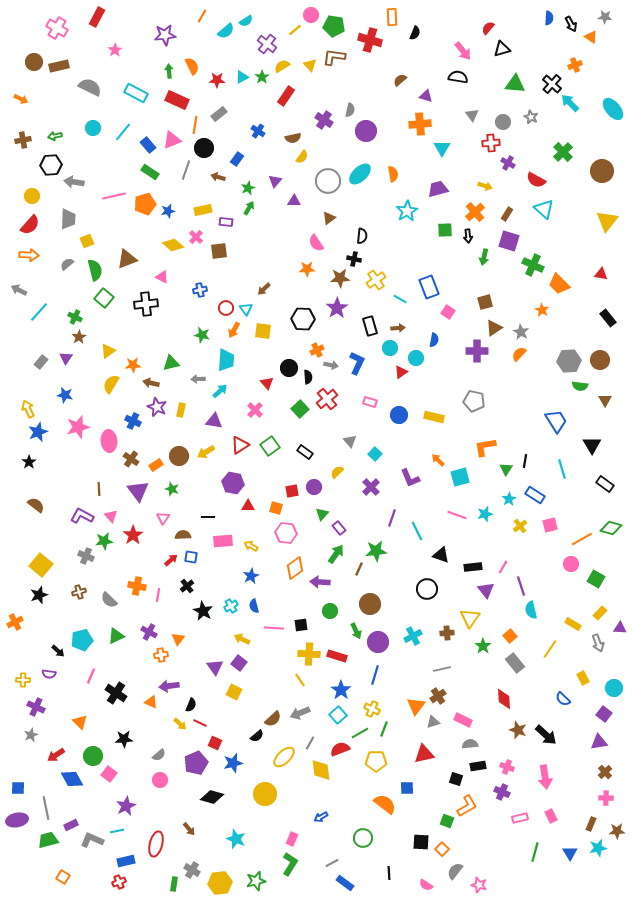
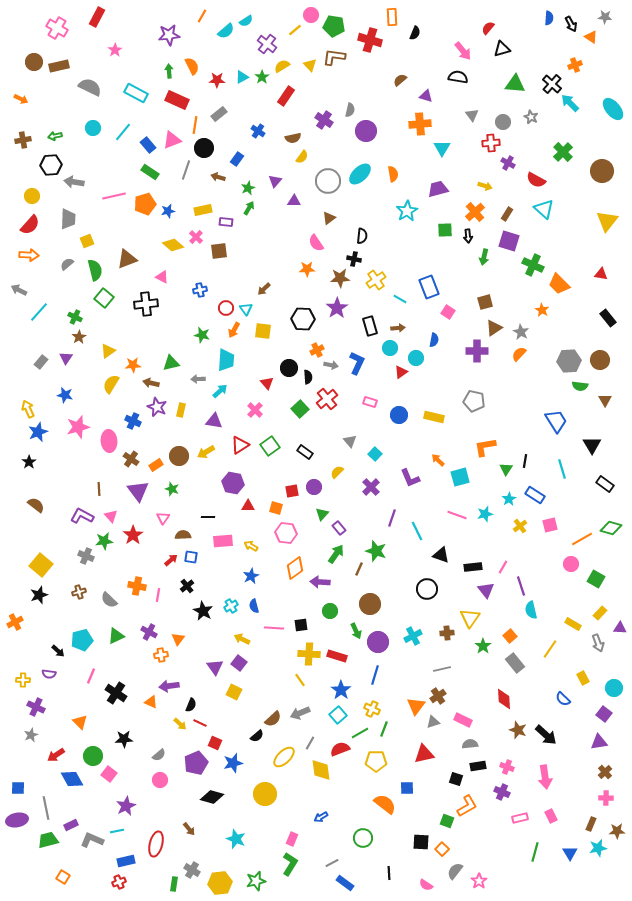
purple star at (165, 35): moved 4 px right
green star at (376, 551): rotated 25 degrees clockwise
pink star at (479, 885): moved 4 px up; rotated 21 degrees clockwise
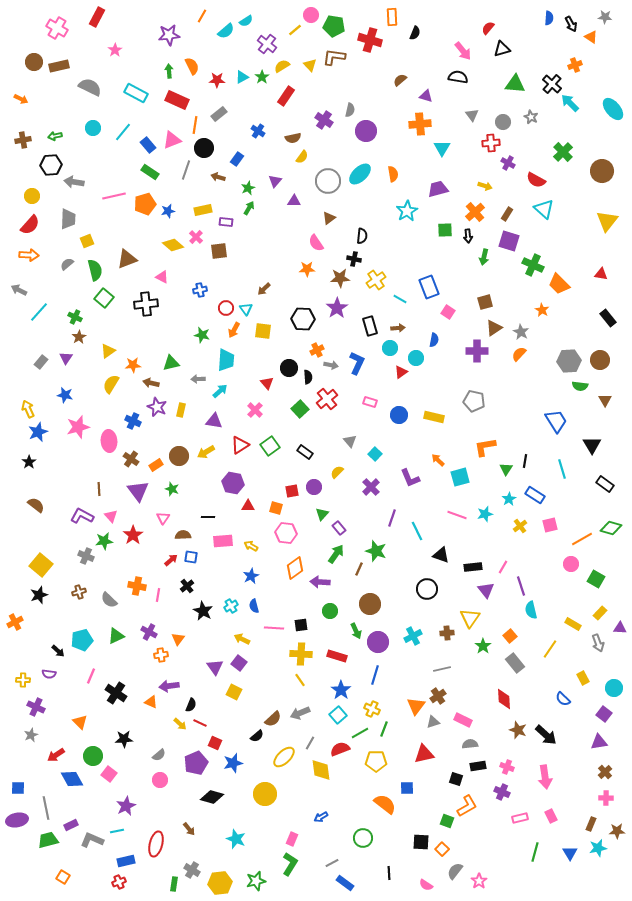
yellow cross at (309, 654): moved 8 px left
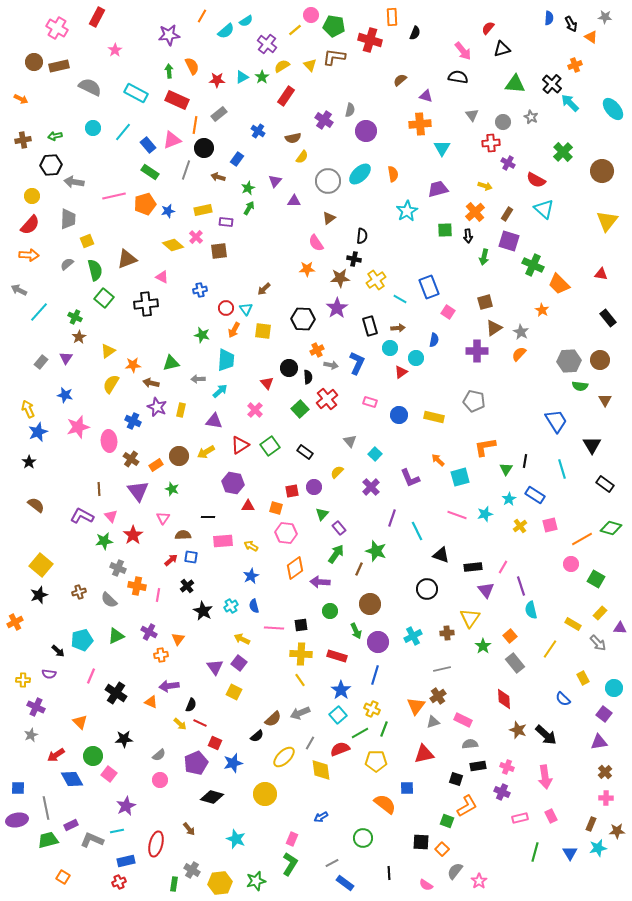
gray cross at (86, 556): moved 32 px right, 12 px down
gray arrow at (598, 643): rotated 24 degrees counterclockwise
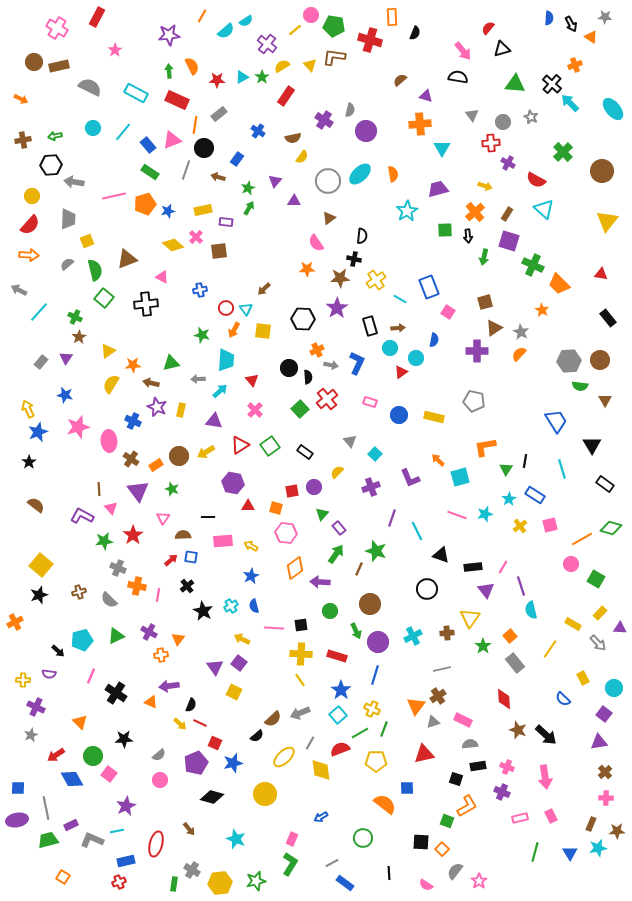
red triangle at (267, 383): moved 15 px left, 3 px up
purple cross at (371, 487): rotated 24 degrees clockwise
pink triangle at (111, 516): moved 8 px up
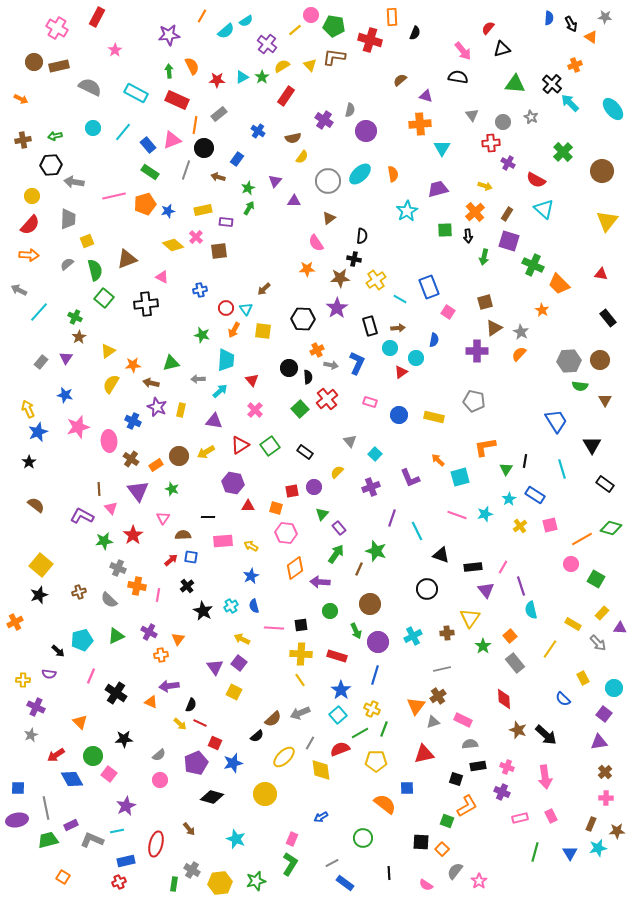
yellow rectangle at (600, 613): moved 2 px right
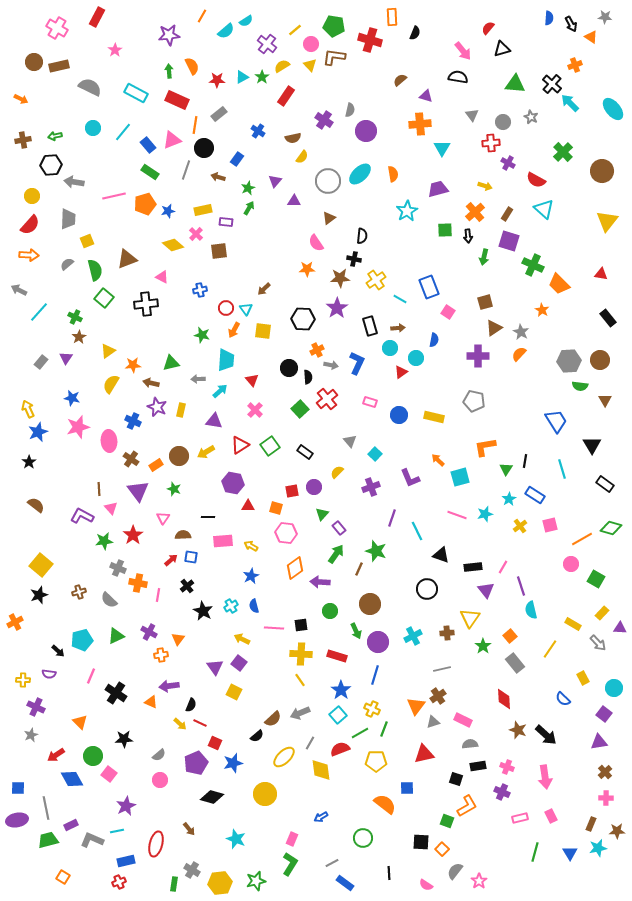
pink circle at (311, 15): moved 29 px down
pink cross at (196, 237): moved 3 px up
purple cross at (477, 351): moved 1 px right, 5 px down
blue star at (65, 395): moved 7 px right, 3 px down
green star at (172, 489): moved 2 px right
orange cross at (137, 586): moved 1 px right, 3 px up
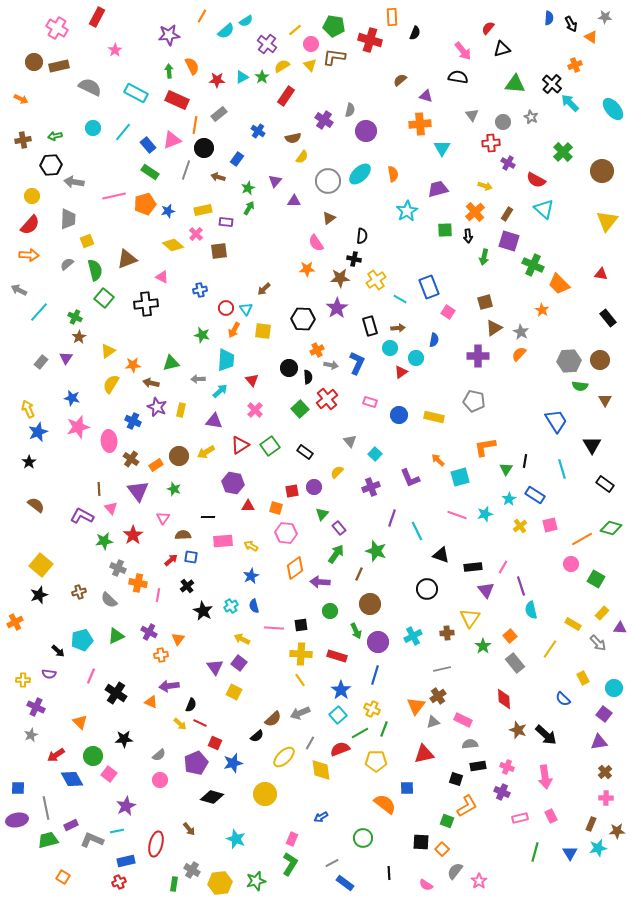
brown line at (359, 569): moved 5 px down
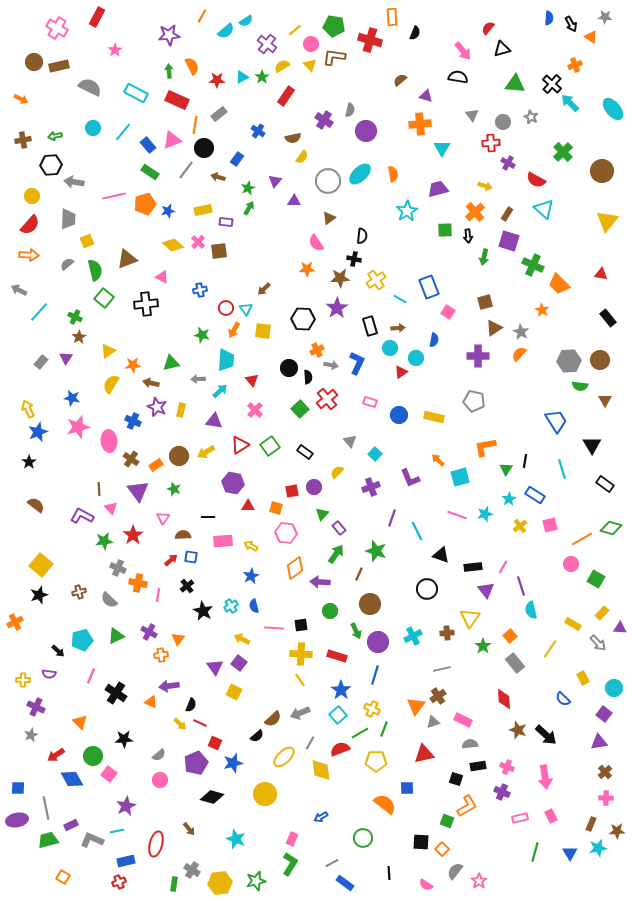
gray line at (186, 170): rotated 18 degrees clockwise
pink cross at (196, 234): moved 2 px right, 8 px down
